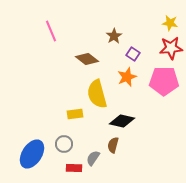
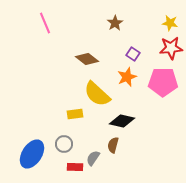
pink line: moved 6 px left, 8 px up
brown star: moved 1 px right, 13 px up
pink pentagon: moved 1 px left, 1 px down
yellow semicircle: rotated 32 degrees counterclockwise
red rectangle: moved 1 px right, 1 px up
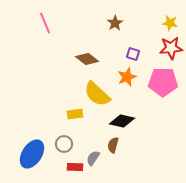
purple square: rotated 16 degrees counterclockwise
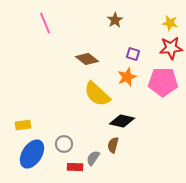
brown star: moved 3 px up
yellow rectangle: moved 52 px left, 11 px down
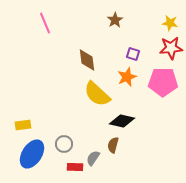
brown diamond: moved 1 px down; rotated 45 degrees clockwise
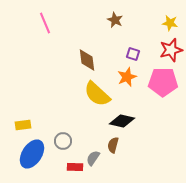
brown star: rotated 14 degrees counterclockwise
red star: moved 2 px down; rotated 10 degrees counterclockwise
gray circle: moved 1 px left, 3 px up
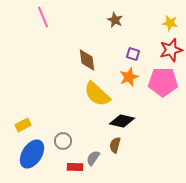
pink line: moved 2 px left, 6 px up
orange star: moved 2 px right
yellow rectangle: rotated 21 degrees counterclockwise
brown semicircle: moved 2 px right
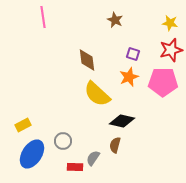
pink line: rotated 15 degrees clockwise
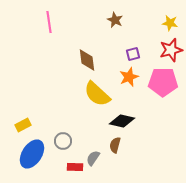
pink line: moved 6 px right, 5 px down
purple square: rotated 32 degrees counterclockwise
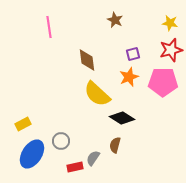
pink line: moved 5 px down
black diamond: moved 3 px up; rotated 20 degrees clockwise
yellow rectangle: moved 1 px up
gray circle: moved 2 px left
red rectangle: rotated 14 degrees counterclockwise
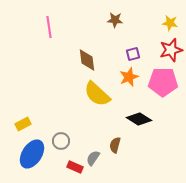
brown star: rotated 21 degrees counterclockwise
black diamond: moved 17 px right, 1 px down
red rectangle: rotated 35 degrees clockwise
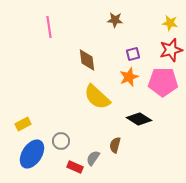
yellow semicircle: moved 3 px down
